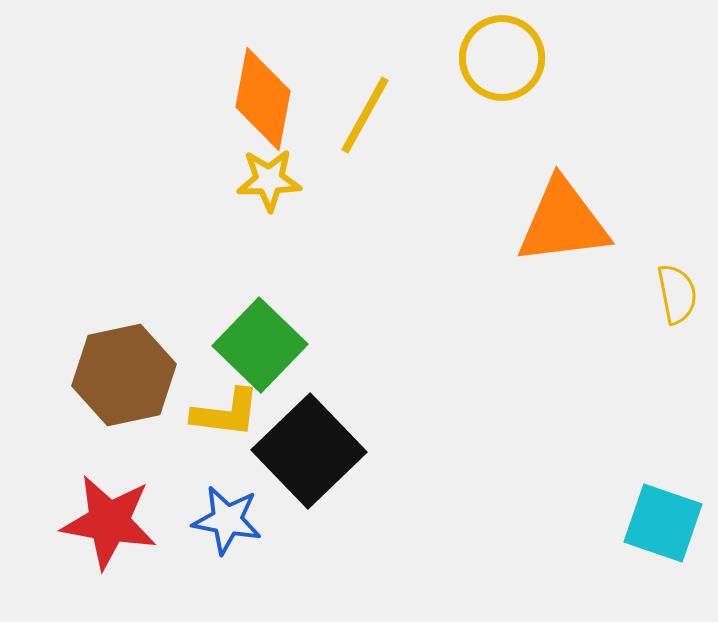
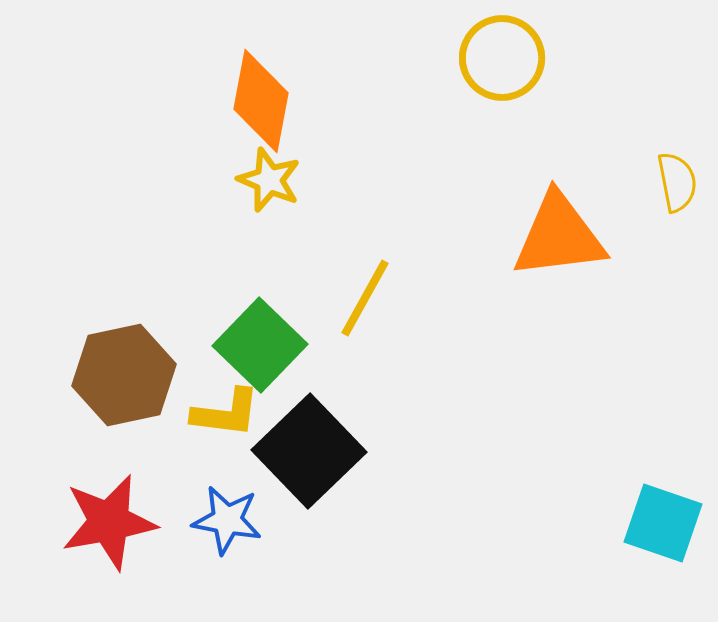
orange diamond: moved 2 px left, 2 px down
yellow line: moved 183 px down
yellow star: rotated 24 degrees clockwise
orange triangle: moved 4 px left, 14 px down
yellow semicircle: moved 112 px up
red star: rotated 20 degrees counterclockwise
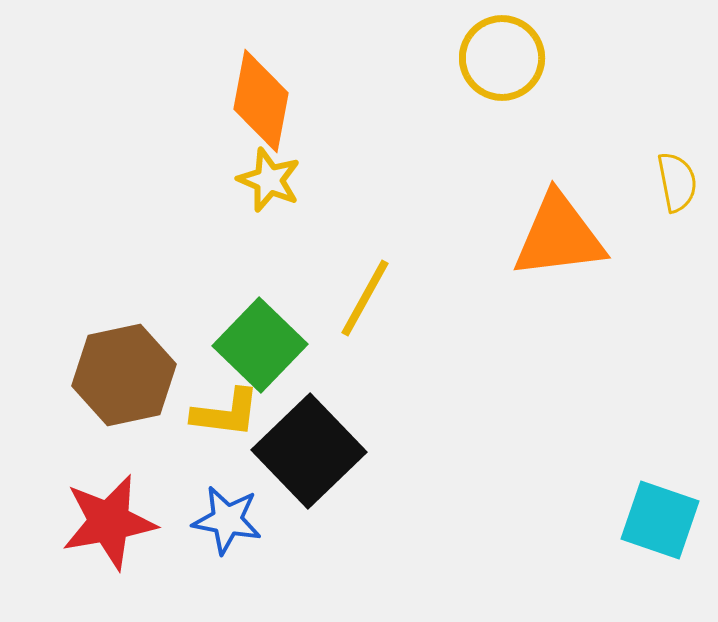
cyan square: moved 3 px left, 3 px up
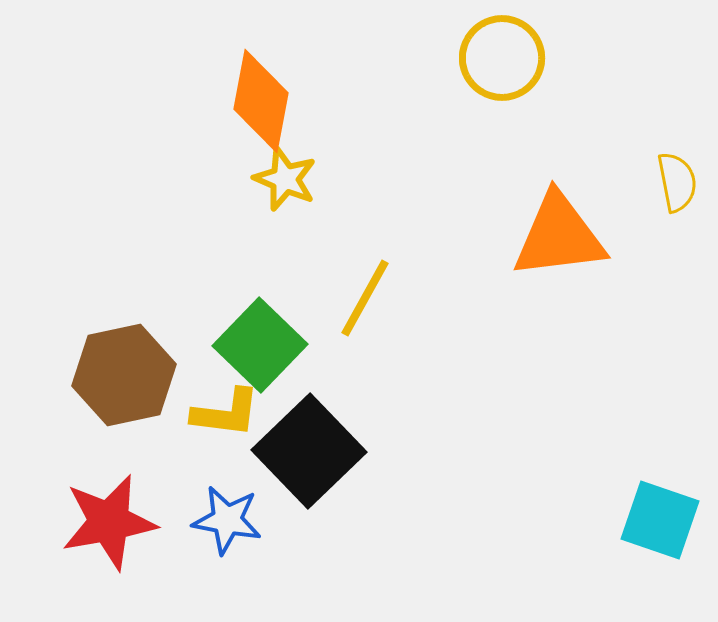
yellow star: moved 16 px right, 1 px up
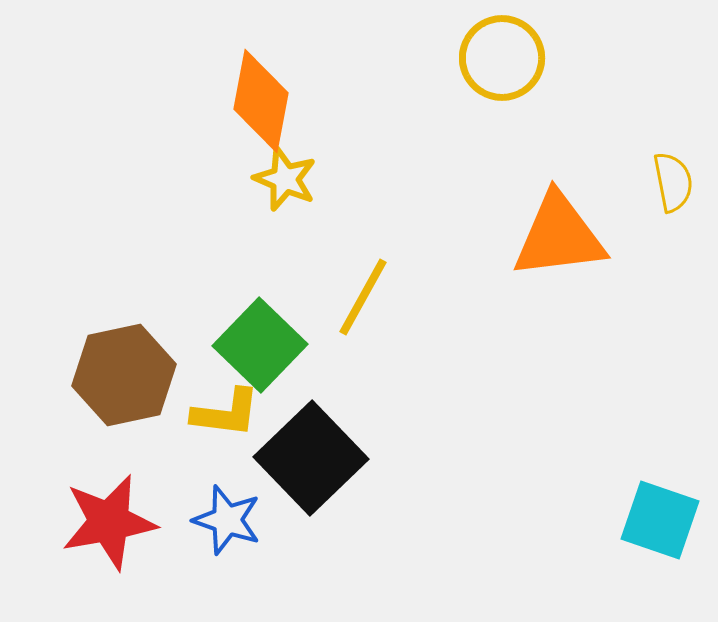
yellow semicircle: moved 4 px left
yellow line: moved 2 px left, 1 px up
black square: moved 2 px right, 7 px down
blue star: rotated 8 degrees clockwise
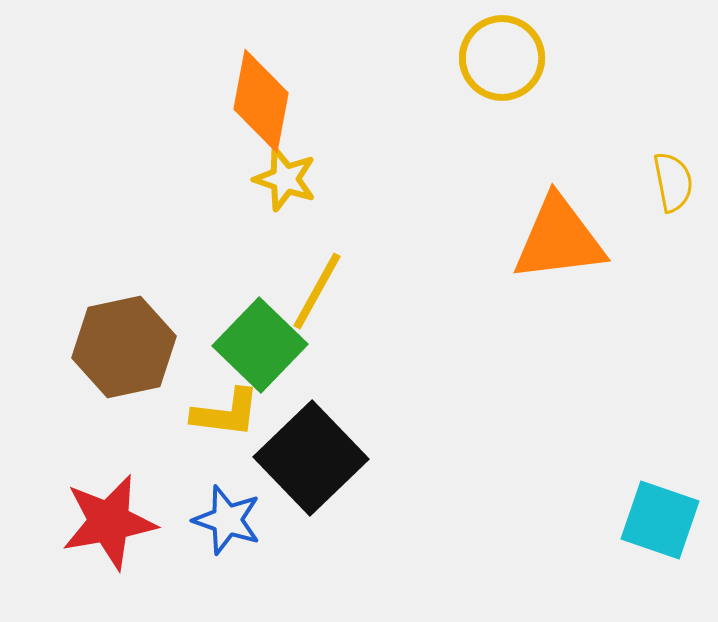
yellow star: rotated 4 degrees counterclockwise
orange triangle: moved 3 px down
yellow line: moved 46 px left, 6 px up
brown hexagon: moved 28 px up
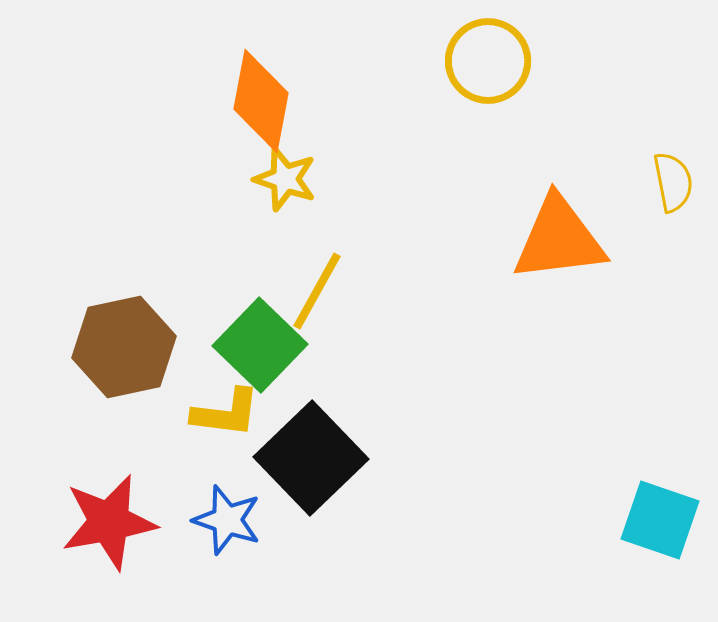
yellow circle: moved 14 px left, 3 px down
